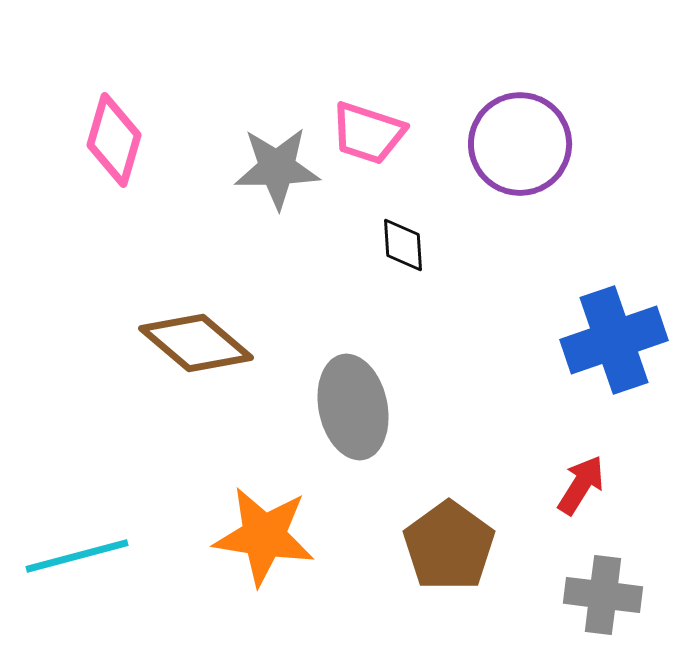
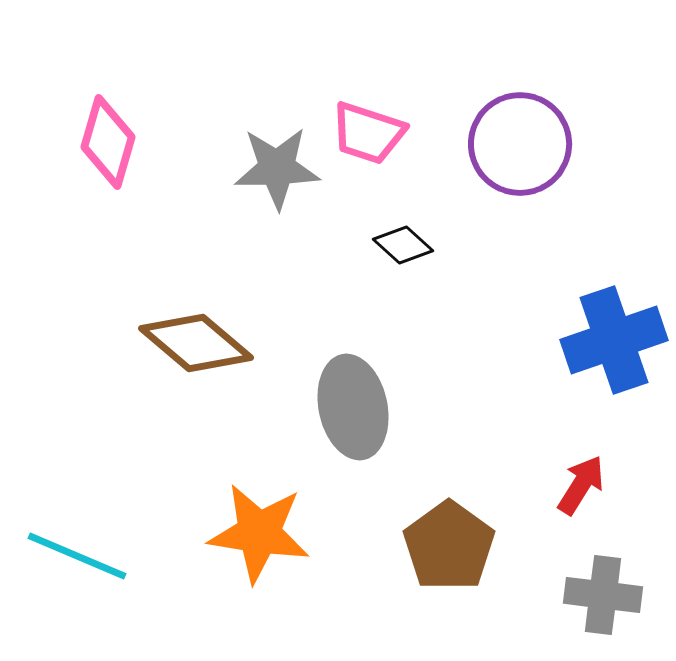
pink diamond: moved 6 px left, 2 px down
black diamond: rotated 44 degrees counterclockwise
orange star: moved 5 px left, 3 px up
cyan line: rotated 38 degrees clockwise
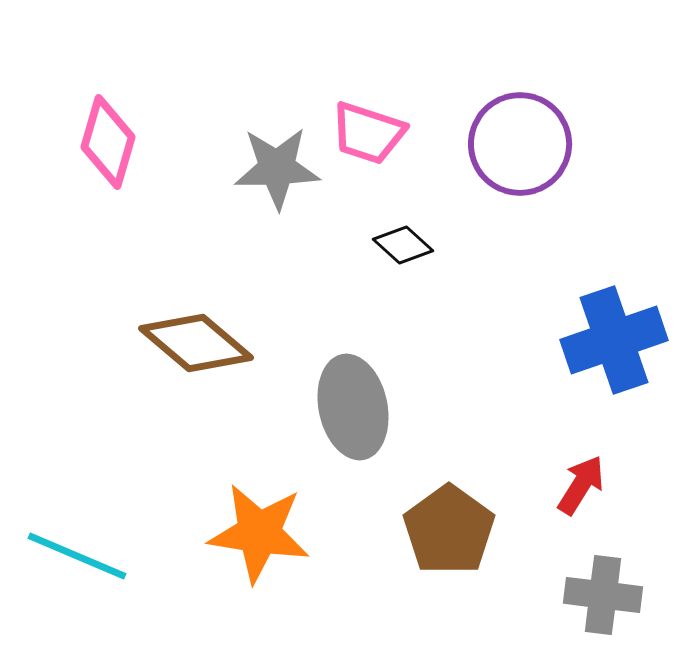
brown pentagon: moved 16 px up
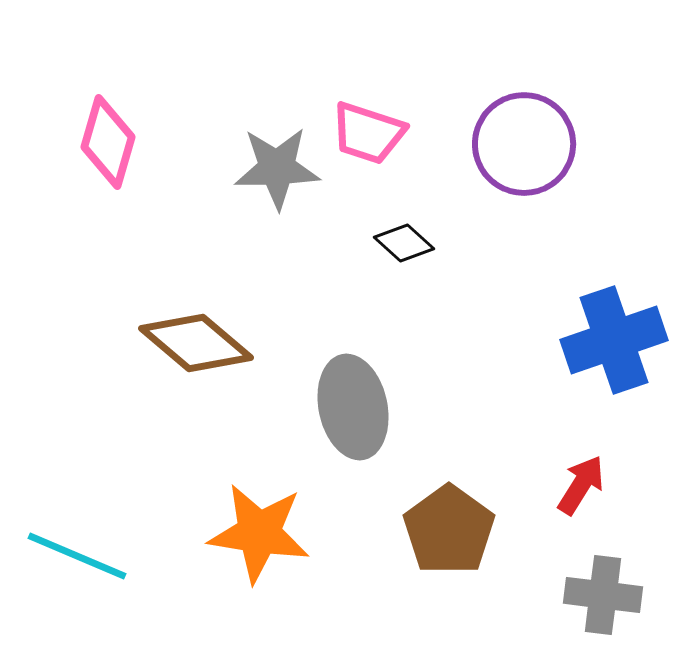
purple circle: moved 4 px right
black diamond: moved 1 px right, 2 px up
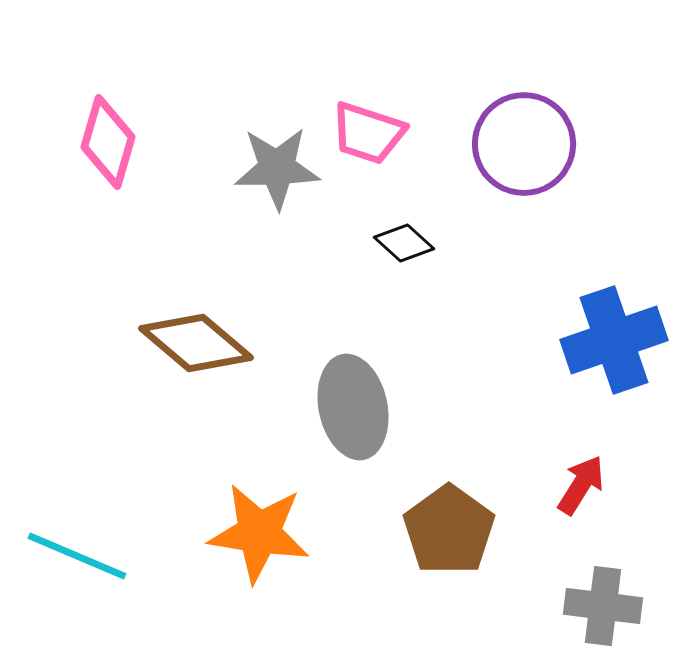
gray cross: moved 11 px down
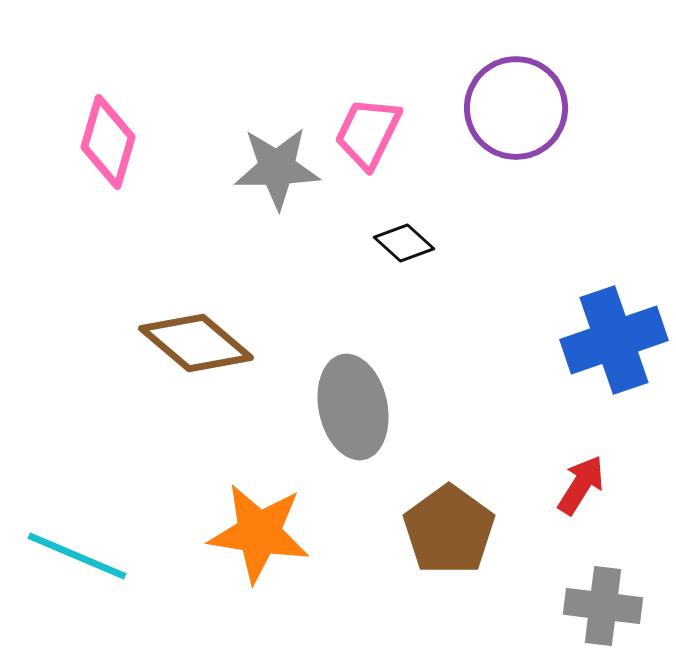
pink trapezoid: rotated 98 degrees clockwise
purple circle: moved 8 px left, 36 px up
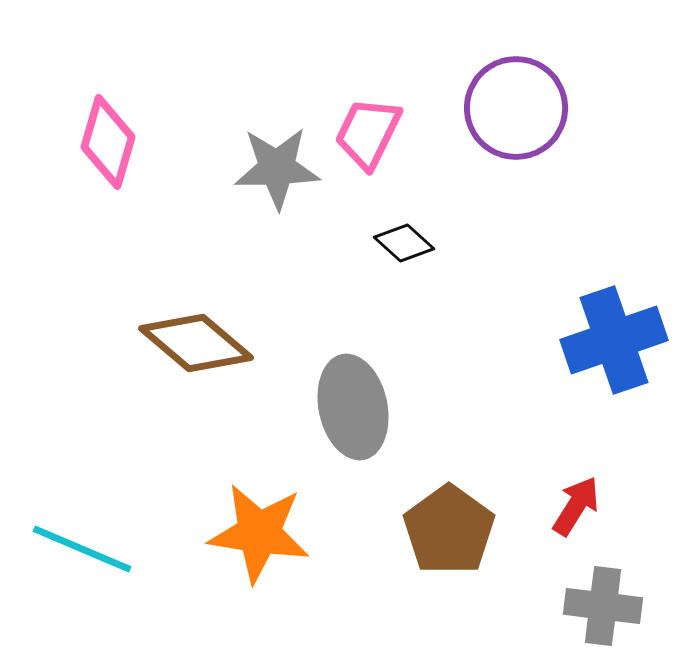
red arrow: moved 5 px left, 21 px down
cyan line: moved 5 px right, 7 px up
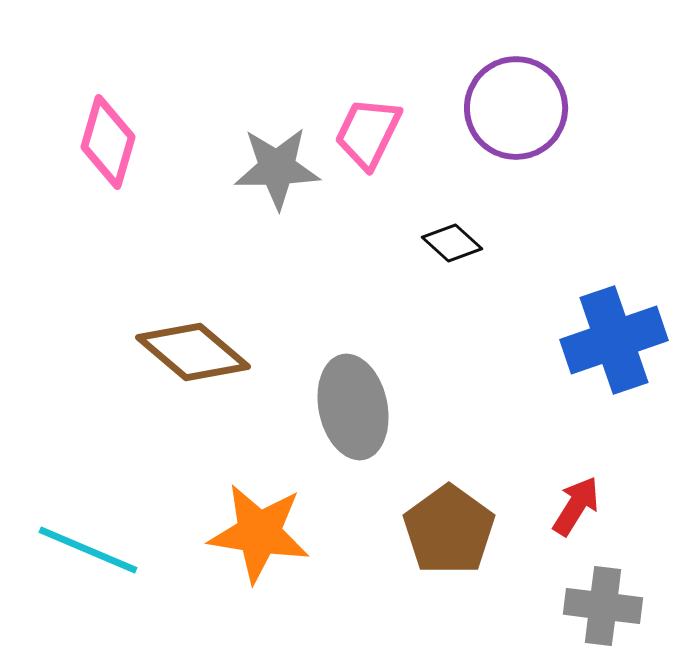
black diamond: moved 48 px right
brown diamond: moved 3 px left, 9 px down
cyan line: moved 6 px right, 1 px down
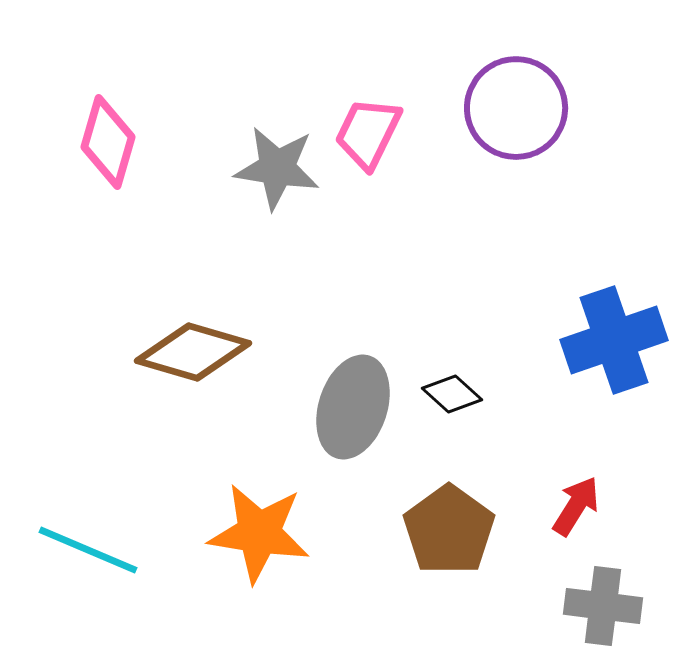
gray star: rotated 10 degrees clockwise
black diamond: moved 151 px down
brown diamond: rotated 24 degrees counterclockwise
gray ellipse: rotated 30 degrees clockwise
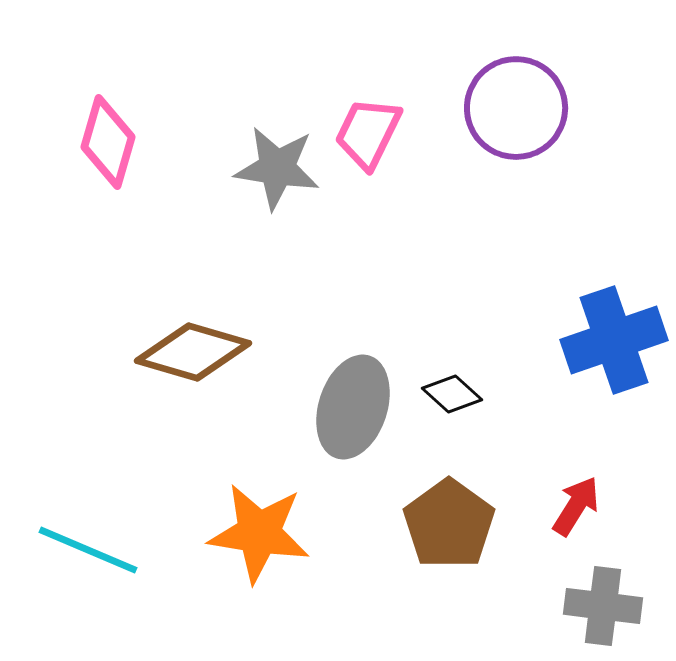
brown pentagon: moved 6 px up
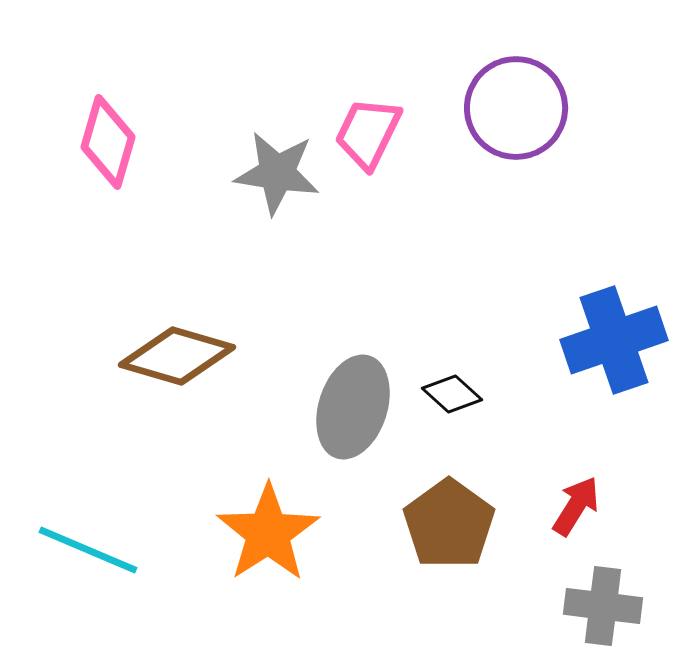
gray star: moved 5 px down
brown diamond: moved 16 px left, 4 px down
orange star: moved 9 px right; rotated 30 degrees clockwise
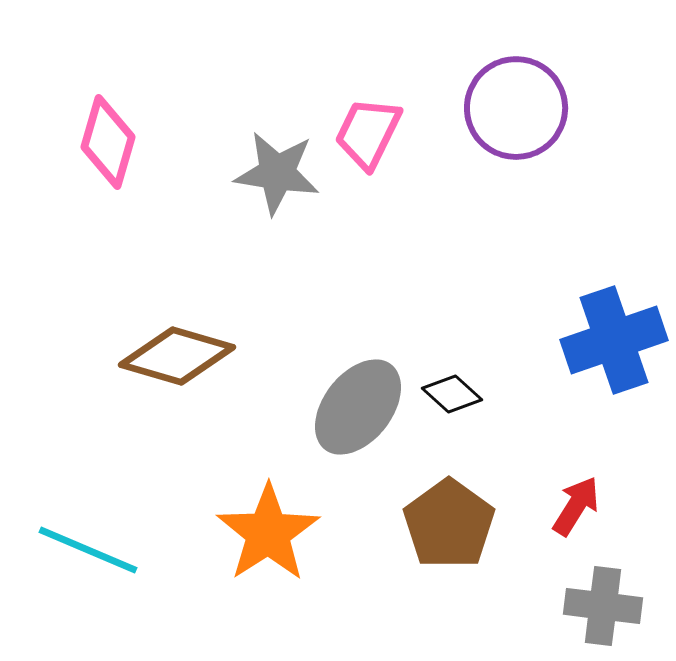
gray ellipse: moved 5 px right; rotated 20 degrees clockwise
